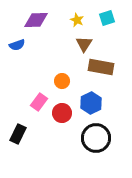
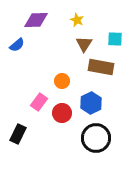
cyan square: moved 8 px right, 21 px down; rotated 21 degrees clockwise
blue semicircle: rotated 21 degrees counterclockwise
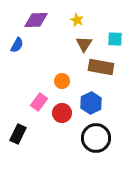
blue semicircle: rotated 21 degrees counterclockwise
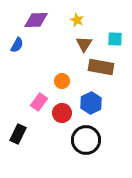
black circle: moved 10 px left, 2 px down
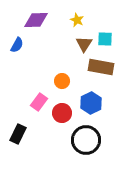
cyan square: moved 10 px left
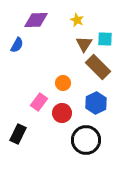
brown rectangle: moved 3 px left; rotated 35 degrees clockwise
orange circle: moved 1 px right, 2 px down
blue hexagon: moved 5 px right
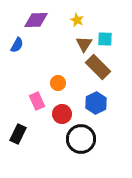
orange circle: moved 5 px left
pink rectangle: moved 2 px left, 1 px up; rotated 60 degrees counterclockwise
red circle: moved 1 px down
black circle: moved 5 px left, 1 px up
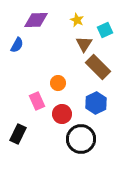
cyan square: moved 9 px up; rotated 28 degrees counterclockwise
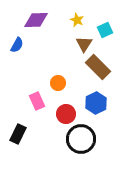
red circle: moved 4 px right
